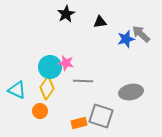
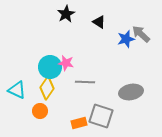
black triangle: moved 1 px left; rotated 40 degrees clockwise
gray line: moved 2 px right, 1 px down
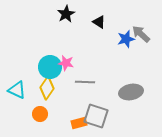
orange circle: moved 3 px down
gray square: moved 5 px left
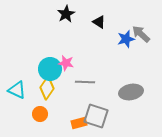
cyan circle: moved 2 px down
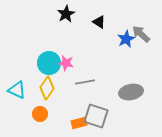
blue star: rotated 12 degrees counterclockwise
cyan circle: moved 1 px left, 6 px up
gray line: rotated 12 degrees counterclockwise
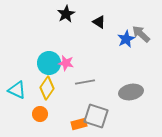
orange rectangle: moved 1 px down
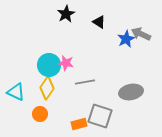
gray arrow: rotated 18 degrees counterclockwise
cyan circle: moved 2 px down
cyan triangle: moved 1 px left, 2 px down
gray square: moved 4 px right
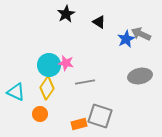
gray ellipse: moved 9 px right, 16 px up
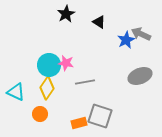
blue star: moved 1 px down
gray ellipse: rotated 10 degrees counterclockwise
orange rectangle: moved 1 px up
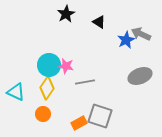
pink star: moved 3 px down
orange circle: moved 3 px right
orange rectangle: rotated 14 degrees counterclockwise
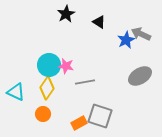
gray ellipse: rotated 10 degrees counterclockwise
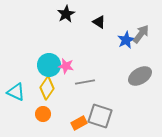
gray arrow: rotated 102 degrees clockwise
